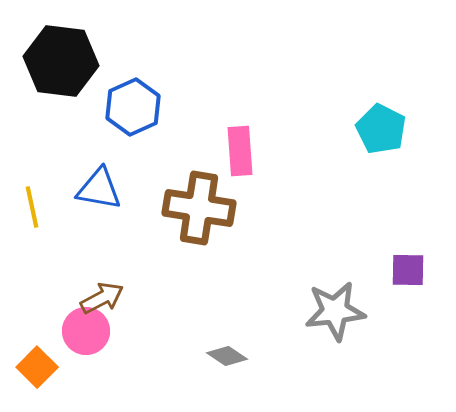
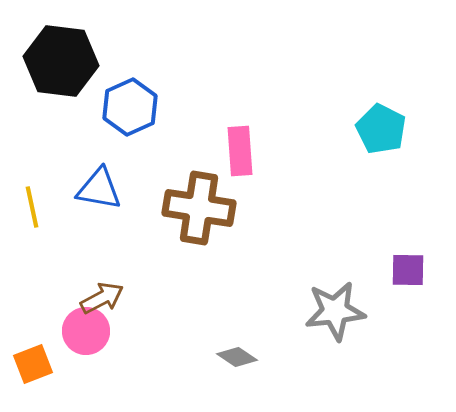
blue hexagon: moved 3 px left
gray diamond: moved 10 px right, 1 px down
orange square: moved 4 px left, 3 px up; rotated 24 degrees clockwise
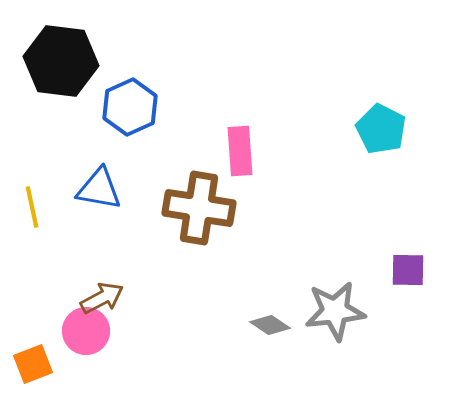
gray diamond: moved 33 px right, 32 px up
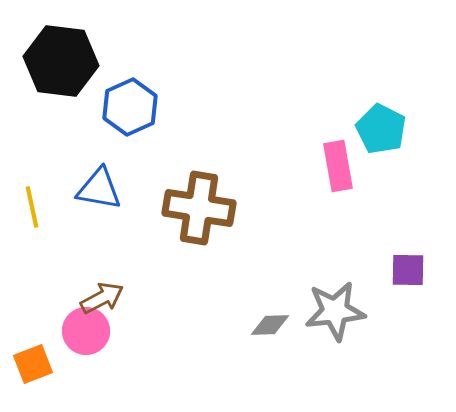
pink rectangle: moved 98 px right, 15 px down; rotated 6 degrees counterclockwise
gray diamond: rotated 36 degrees counterclockwise
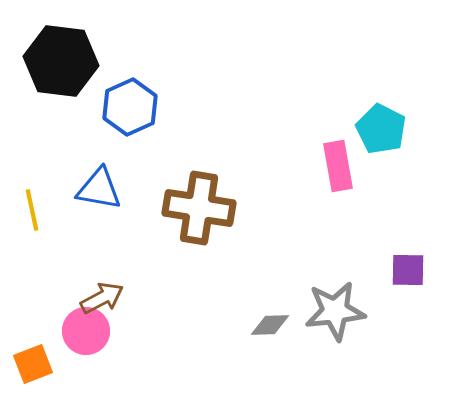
yellow line: moved 3 px down
